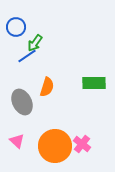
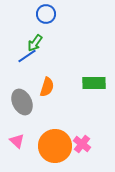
blue circle: moved 30 px right, 13 px up
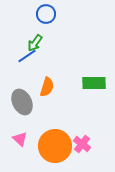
pink triangle: moved 3 px right, 2 px up
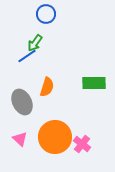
orange circle: moved 9 px up
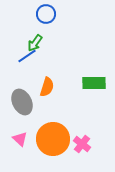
orange circle: moved 2 px left, 2 px down
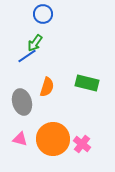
blue circle: moved 3 px left
green rectangle: moved 7 px left; rotated 15 degrees clockwise
gray ellipse: rotated 10 degrees clockwise
pink triangle: rotated 28 degrees counterclockwise
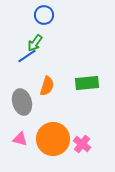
blue circle: moved 1 px right, 1 px down
green rectangle: rotated 20 degrees counterclockwise
orange semicircle: moved 1 px up
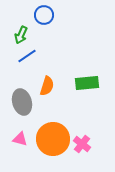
green arrow: moved 14 px left, 8 px up; rotated 12 degrees counterclockwise
